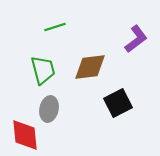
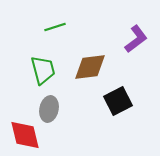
black square: moved 2 px up
red diamond: rotated 8 degrees counterclockwise
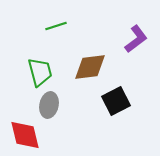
green line: moved 1 px right, 1 px up
green trapezoid: moved 3 px left, 2 px down
black square: moved 2 px left
gray ellipse: moved 4 px up
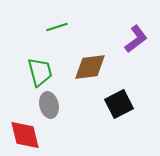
green line: moved 1 px right, 1 px down
black square: moved 3 px right, 3 px down
gray ellipse: rotated 25 degrees counterclockwise
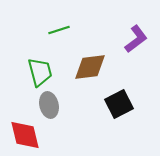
green line: moved 2 px right, 3 px down
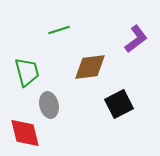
green trapezoid: moved 13 px left
red diamond: moved 2 px up
